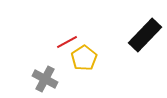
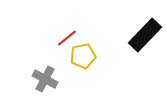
red line: moved 4 px up; rotated 10 degrees counterclockwise
yellow pentagon: moved 1 px left, 2 px up; rotated 20 degrees clockwise
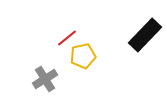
gray cross: rotated 30 degrees clockwise
